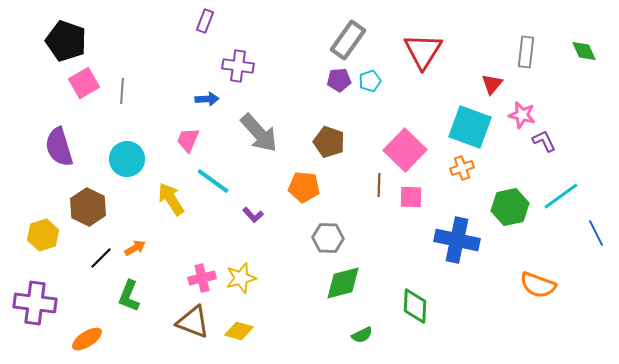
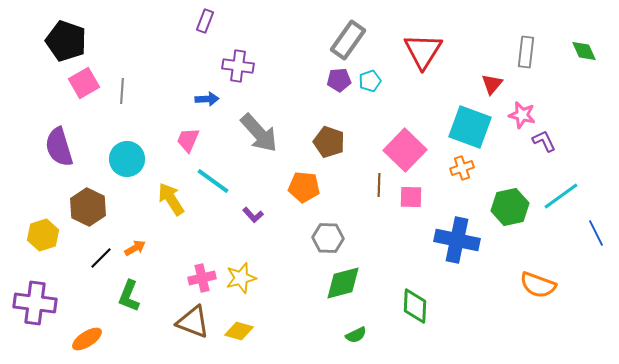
green semicircle at (362, 335): moved 6 px left
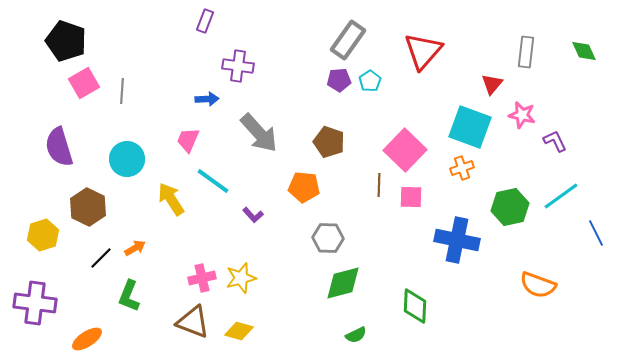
red triangle at (423, 51): rotated 9 degrees clockwise
cyan pentagon at (370, 81): rotated 15 degrees counterclockwise
purple L-shape at (544, 141): moved 11 px right
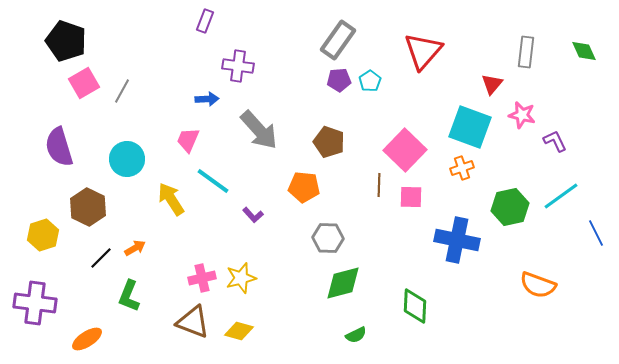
gray rectangle at (348, 40): moved 10 px left
gray line at (122, 91): rotated 25 degrees clockwise
gray arrow at (259, 133): moved 3 px up
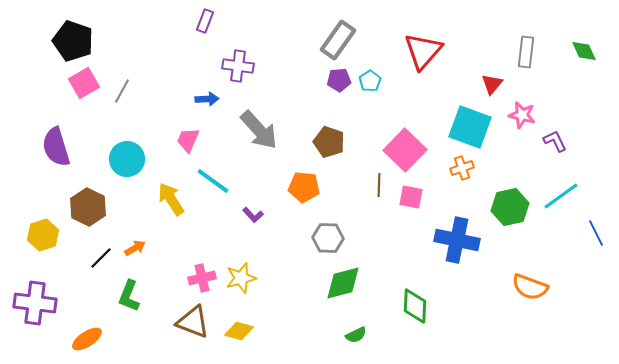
black pentagon at (66, 41): moved 7 px right
purple semicircle at (59, 147): moved 3 px left
pink square at (411, 197): rotated 10 degrees clockwise
orange semicircle at (538, 285): moved 8 px left, 2 px down
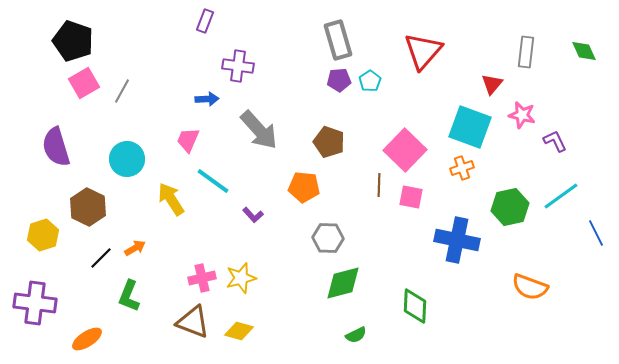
gray rectangle at (338, 40): rotated 51 degrees counterclockwise
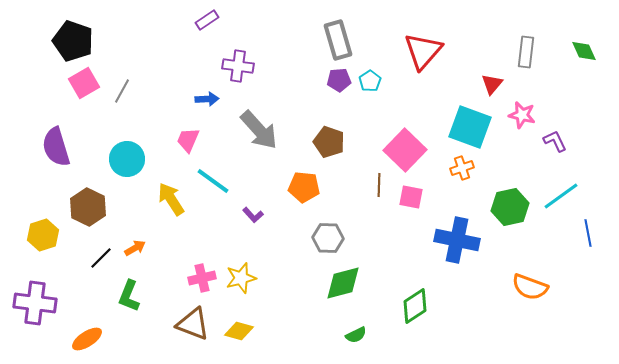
purple rectangle at (205, 21): moved 2 px right, 1 px up; rotated 35 degrees clockwise
blue line at (596, 233): moved 8 px left; rotated 16 degrees clockwise
green diamond at (415, 306): rotated 54 degrees clockwise
brown triangle at (193, 322): moved 2 px down
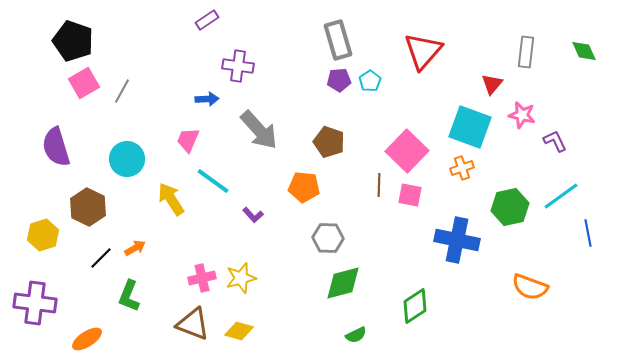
pink square at (405, 150): moved 2 px right, 1 px down
pink square at (411, 197): moved 1 px left, 2 px up
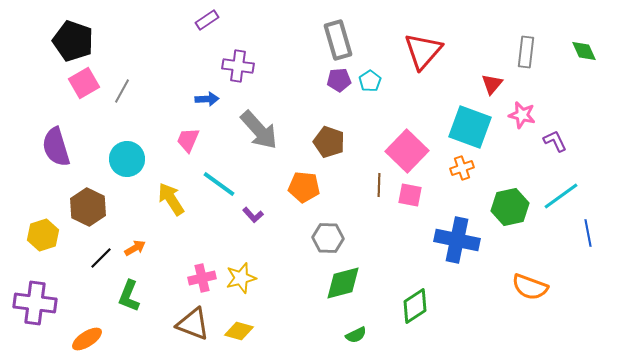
cyan line at (213, 181): moved 6 px right, 3 px down
